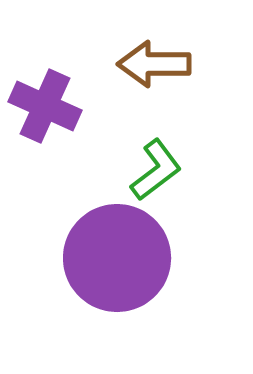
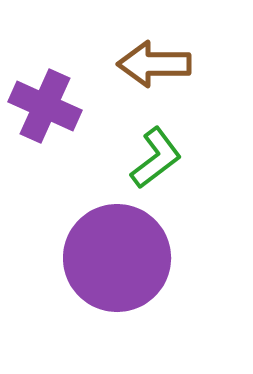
green L-shape: moved 12 px up
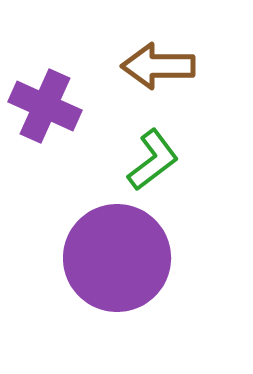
brown arrow: moved 4 px right, 2 px down
green L-shape: moved 3 px left, 2 px down
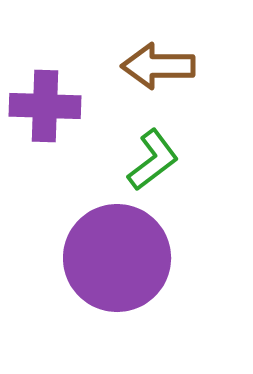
purple cross: rotated 22 degrees counterclockwise
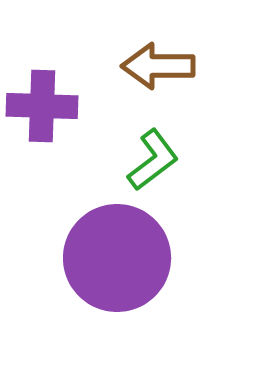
purple cross: moved 3 px left
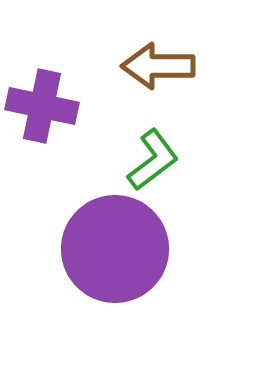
purple cross: rotated 10 degrees clockwise
purple circle: moved 2 px left, 9 px up
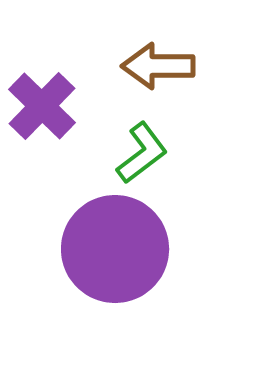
purple cross: rotated 32 degrees clockwise
green L-shape: moved 11 px left, 7 px up
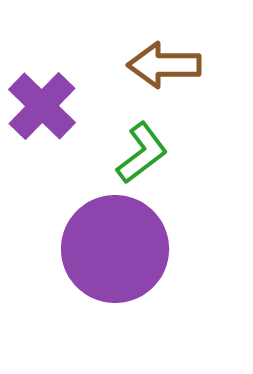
brown arrow: moved 6 px right, 1 px up
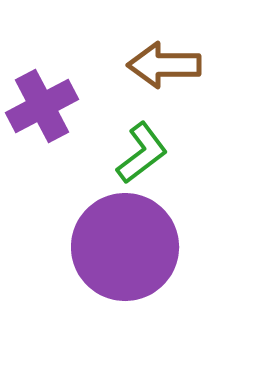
purple cross: rotated 18 degrees clockwise
purple circle: moved 10 px right, 2 px up
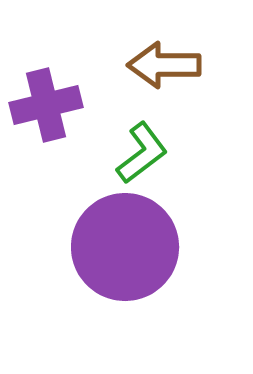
purple cross: moved 4 px right, 1 px up; rotated 14 degrees clockwise
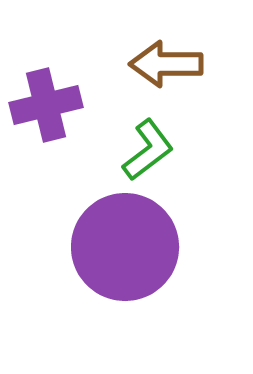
brown arrow: moved 2 px right, 1 px up
green L-shape: moved 6 px right, 3 px up
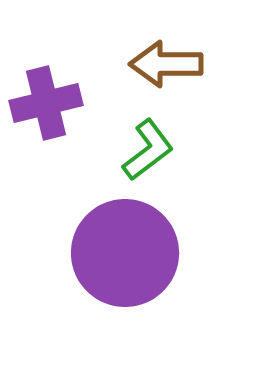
purple cross: moved 2 px up
purple circle: moved 6 px down
